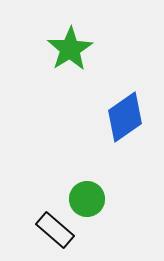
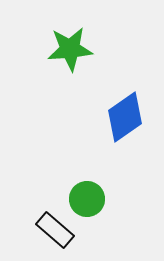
green star: rotated 27 degrees clockwise
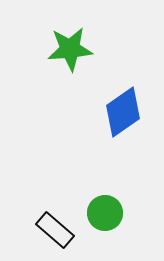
blue diamond: moved 2 px left, 5 px up
green circle: moved 18 px right, 14 px down
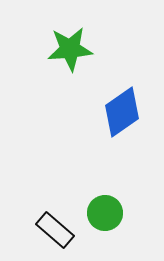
blue diamond: moved 1 px left
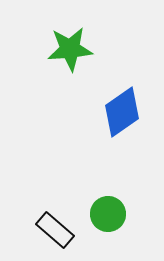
green circle: moved 3 px right, 1 px down
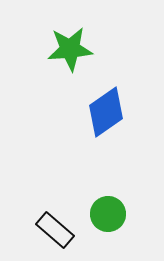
blue diamond: moved 16 px left
